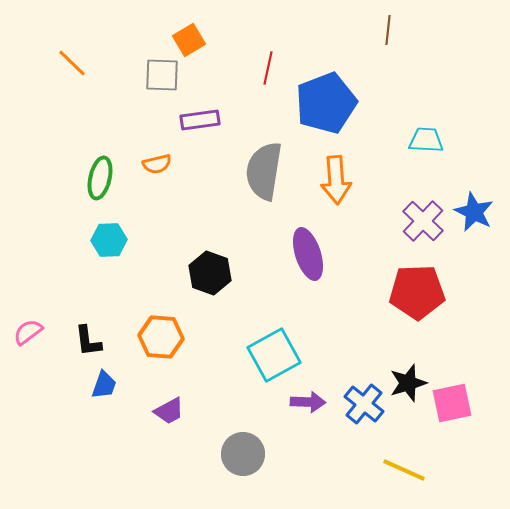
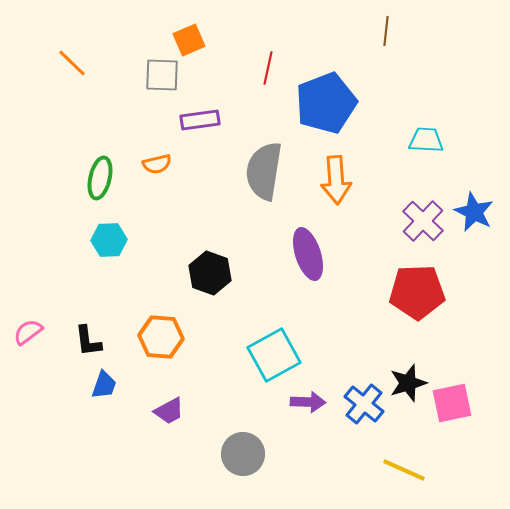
brown line: moved 2 px left, 1 px down
orange square: rotated 8 degrees clockwise
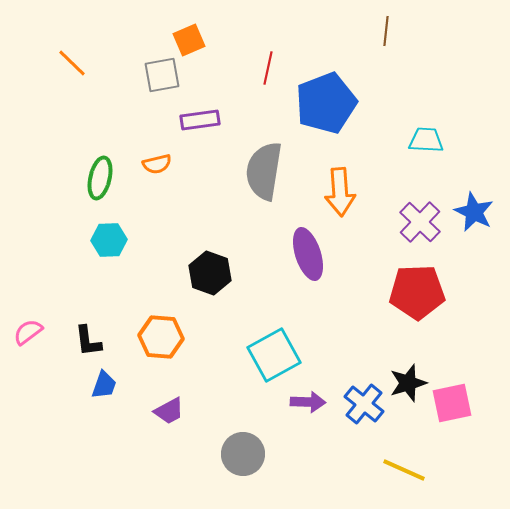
gray square: rotated 12 degrees counterclockwise
orange arrow: moved 4 px right, 12 px down
purple cross: moved 3 px left, 1 px down
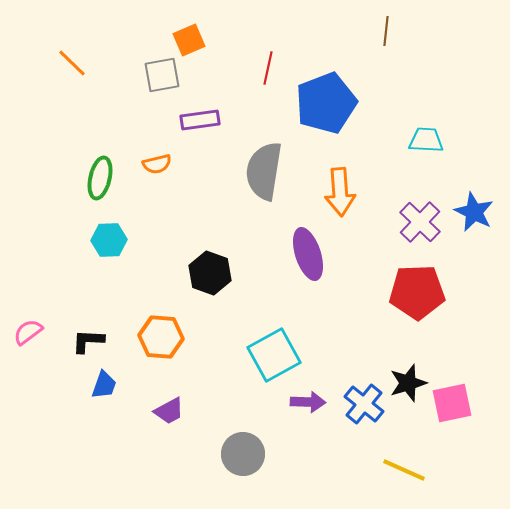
black L-shape: rotated 100 degrees clockwise
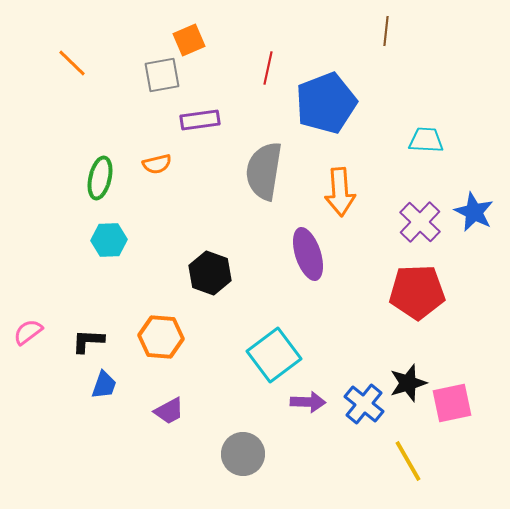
cyan square: rotated 8 degrees counterclockwise
yellow line: moved 4 px right, 9 px up; rotated 36 degrees clockwise
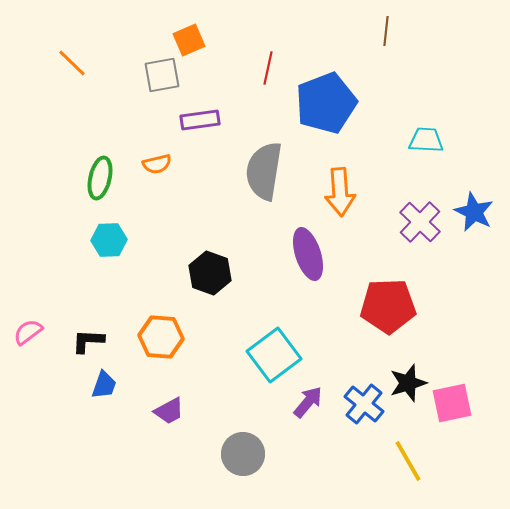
red pentagon: moved 29 px left, 14 px down
purple arrow: rotated 52 degrees counterclockwise
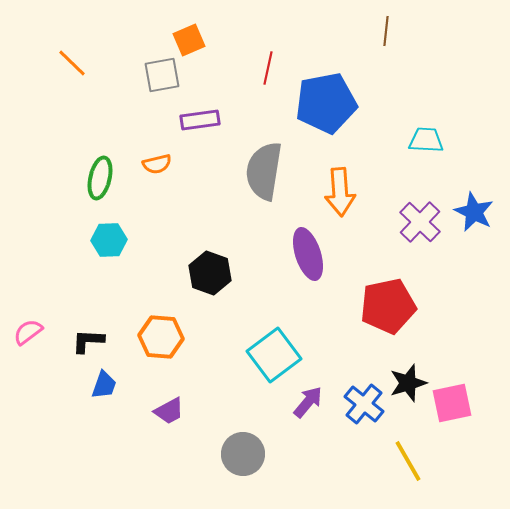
blue pentagon: rotated 10 degrees clockwise
red pentagon: rotated 10 degrees counterclockwise
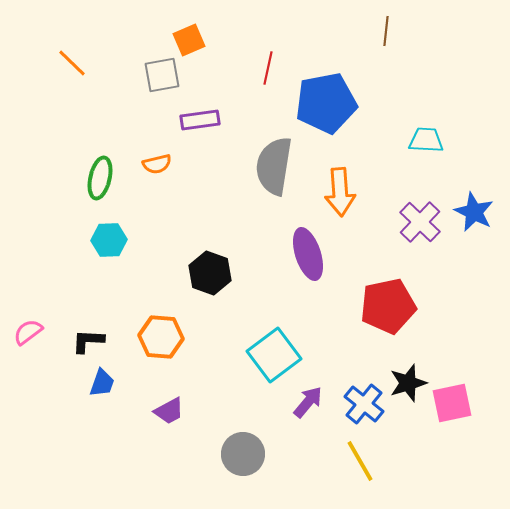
gray semicircle: moved 10 px right, 5 px up
blue trapezoid: moved 2 px left, 2 px up
yellow line: moved 48 px left
